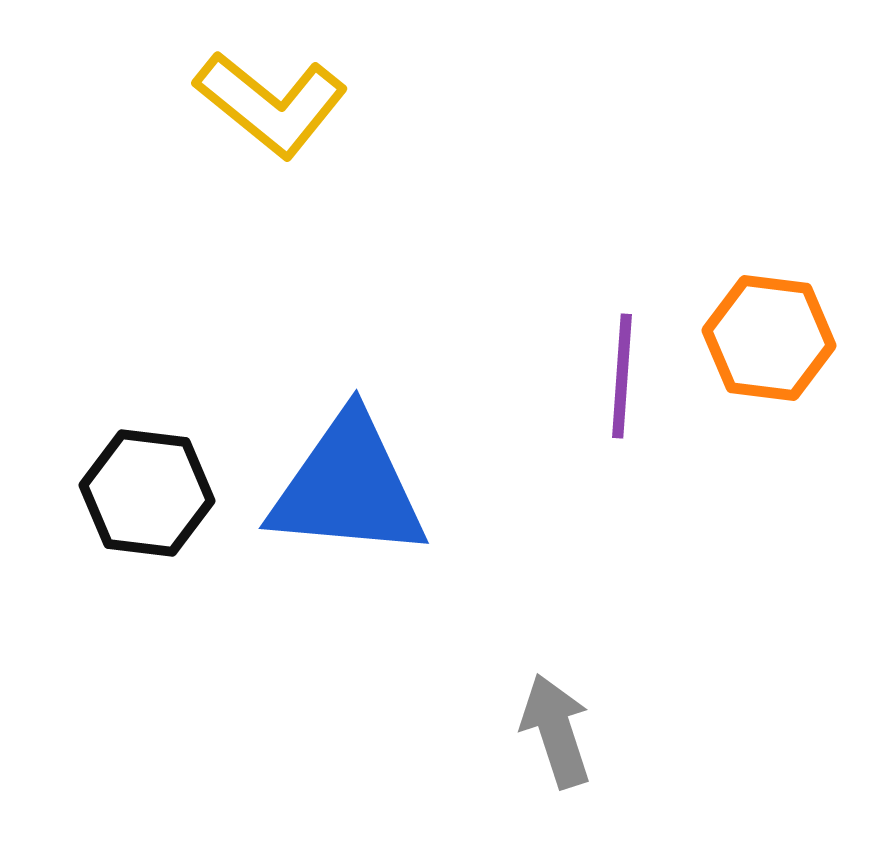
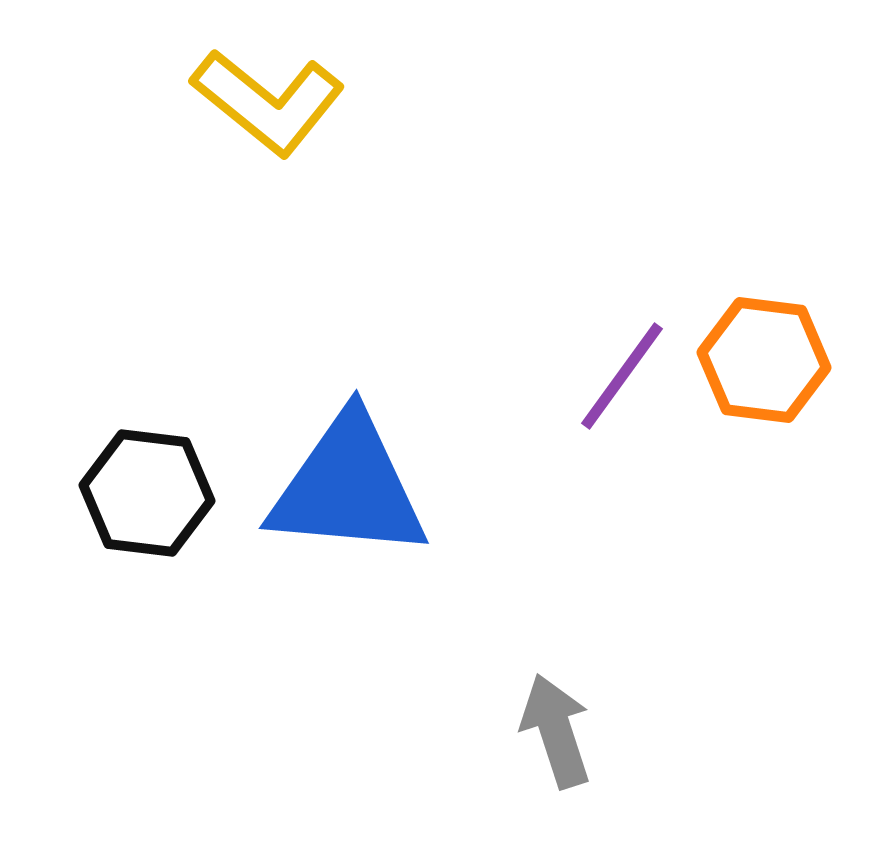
yellow L-shape: moved 3 px left, 2 px up
orange hexagon: moved 5 px left, 22 px down
purple line: rotated 32 degrees clockwise
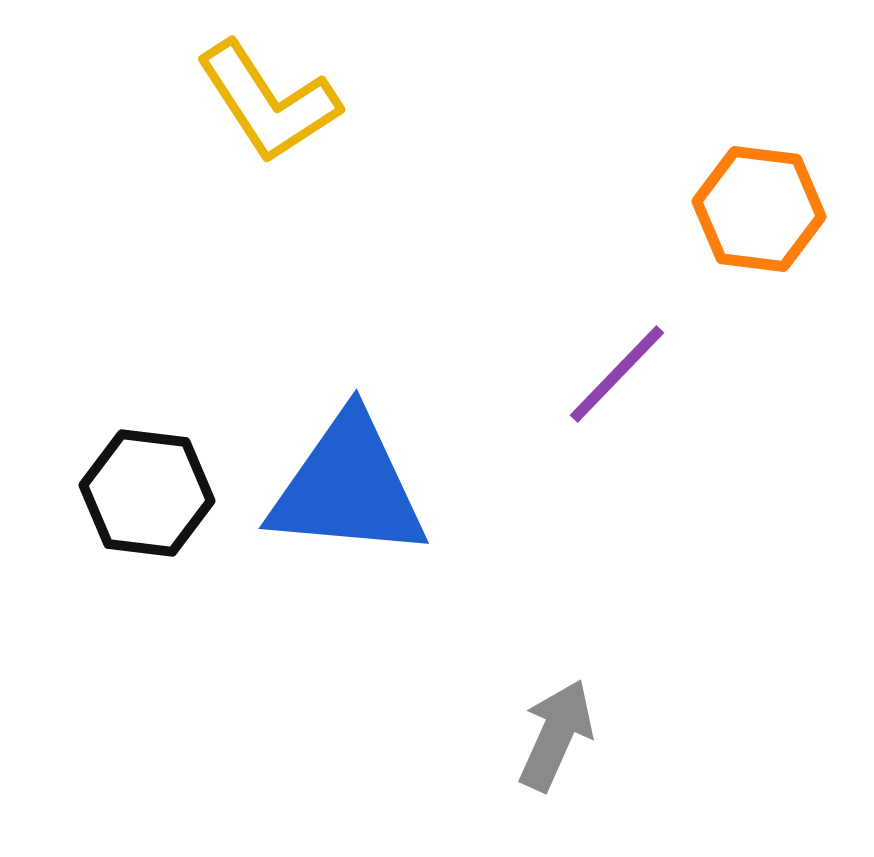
yellow L-shape: rotated 18 degrees clockwise
orange hexagon: moved 5 px left, 151 px up
purple line: moved 5 px left, 2 px up; rotated 8 degrees clockwise
gray arrow: moved 4 px down; rotated 42 degrees clockwise
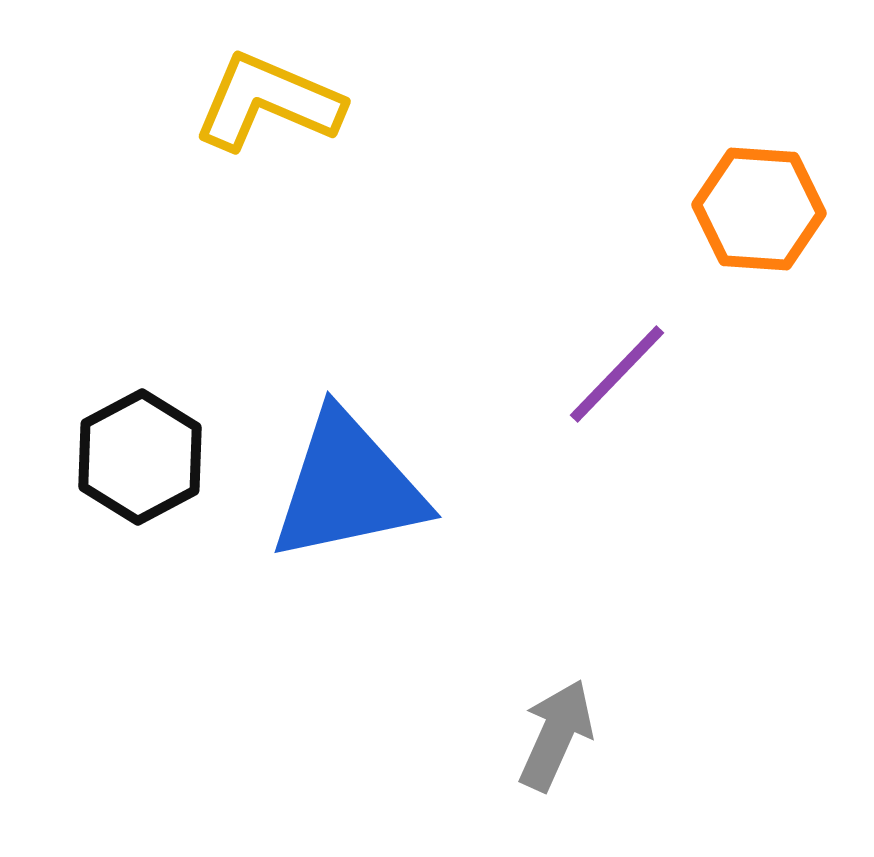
yellow L-shape: rotated 146 degrees clockwise
orange hexagon: rotated 3 degrees counterclockwise
blue triangle: rotated 17 degrees counterclockwise
black hexagon: moved 7 px left, 36 px up; rotated 25 degrees clockwise
